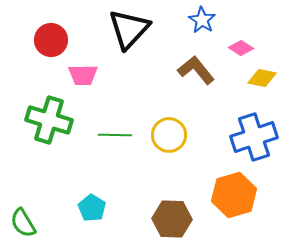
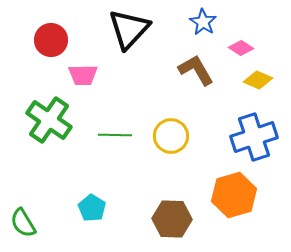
blue star: moved 1 px right, 2 px down
brown L-shape: rotated 9 degrees clockwise
yellow diamond: moved 4 px left, 2 px down; rotated 12 degrees clockwise
green cross: rotated 18 degrees clockwise
yellow circle: moved 2 px right, 1 px down
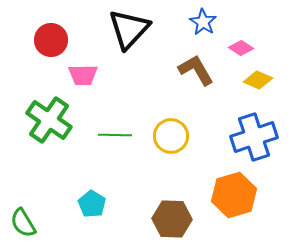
cyan pentagon: moved 4 px up
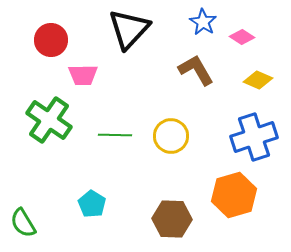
pink diamond: moved 1 px right, 11 px up
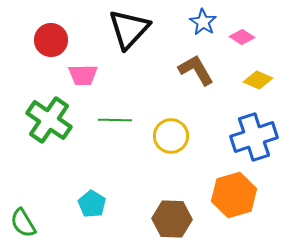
green line: moved 15 px up
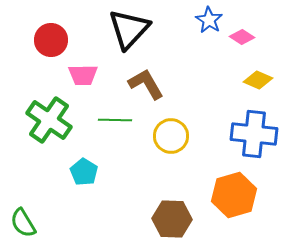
blue star: moved 6 px right, 2 px up
brown L-shape: moved 50 px left, 14 px down
blue cross: moved 3 px up; rotated 24 degrees clockwise
cyan pentagon: moved 8 px left, 32 px up
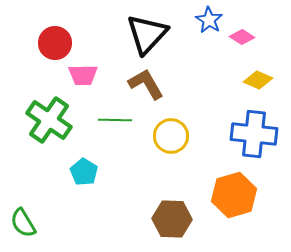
black triangle: moved 18 px right, 5 px down
red circle: moved 4 px right, 3 px down
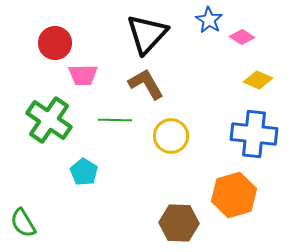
brown hexagon: moved 7 px right, 4 px down
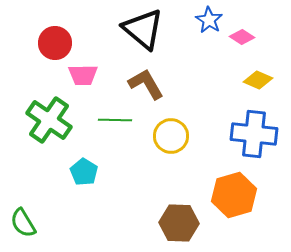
black triangle: moved 4 px left, 5 px up; rotated 33 degrees counterclockwise
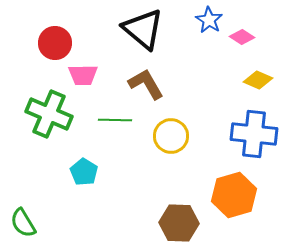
green cross: moved 6 px up; rotated 12 degrees counterclockwise
